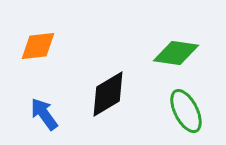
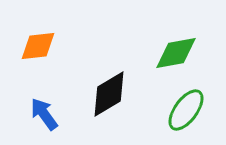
green diamond: rotated 18 degrees counterclockwise
black diamond: moved 1 px right
green ellipse: moved 1 px up; rotated 63 degrees clockwise
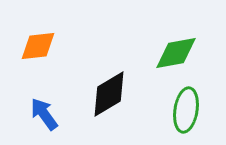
green ellipse: rotated 27 degrees counterclockwise
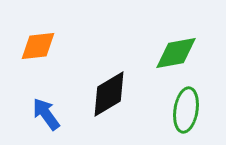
blue arrow: moved 2 px right
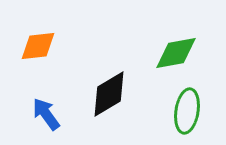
green ellipse: moved 1 px right, 1 px down
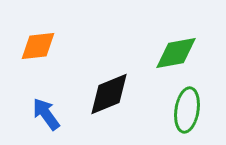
black diamond: rotated 9 degrees clockwise
green ellipse: moved 1 px up
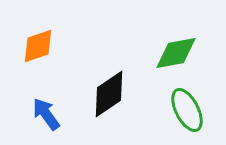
orange diamond: rotated 12 degrees counterclockwise
black diamond: rotated 12 degrees counterclockwise
green ellipse: rotated 36 degrees counterclockwise
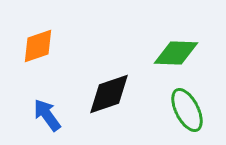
green diamond: rotated 12 degrees clockwise
black diamond: rotated 15 degrees clockwise
blue arrow: moved 1 px right, 1 px down
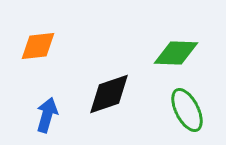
orange diamond: rotated 12 degrees clockwise
blue arrow: rotated 52 degrees clockwise
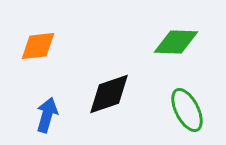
green diamond: moved 11 px up
